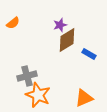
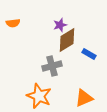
orange semicircle: rotated 32 degrees clockwise
gray cross: moved 25 px right, 10 px up
orange star: moved 1 px right, 1 px down
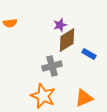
orange semicircle: moved 3 px left
orange star: moved 4 px right
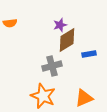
blue rectangle: rotated 40 degrees counterclockwise
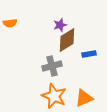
orange star: moved 11 px right
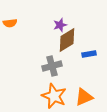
orange triangle: moved 1 px up
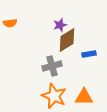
orange triangle: rotated 24 degrees clockwise
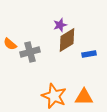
orange semicircle: moved 21 px down; rotated 48 degrees clockwise
gray cross: moved 22 px left, 14 px up
